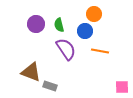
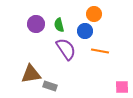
brown triangle: moved 2 px down; rotated 30 degrees counterclockwise
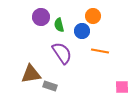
orange circle: moved 1 px left, 2 px down
purple circle: moved 5 px right, 7 px up
blue circle: moved 3 px left
purple semicircle: moved 4 px left, 4 px down
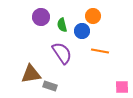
green semicircle: moved 3 px right
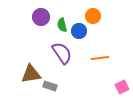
blue circle: moved 3 px left
orange line: moved 7 px down; rotated 18 degrees counterclockwise
pink square: rotated 24 degrees counterclockwise
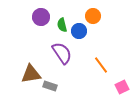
orange line: moved 1 px right, 7 px down; rotated 60 degrees clockwise
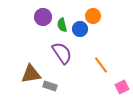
purple circle: moved 2 px right
blue circle: moved 1 px right, 2 px up
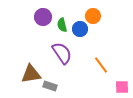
pink square: rotated 24 degrees clockwise
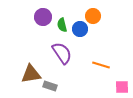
orange line: rotated 36 degrees counterclockwise
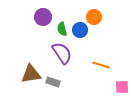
orange circle: moved 1 px right, 1 px down
green semicircle: moved 4 px down
blue circle: moved 1 px down
gray rectangle: moved 3 px right, 4 px up
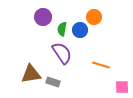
green semicircle: rotated 24 degrees clockwise
